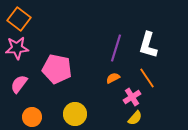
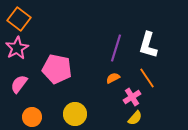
pink star: rotated 25 degrees counterclockwise
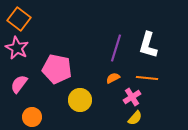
pink star: rotated 15 degrees counterclockwise
orange line: rotated 50 degrees counterclockwise
yellow circle: moved 5 px right, 14 px up
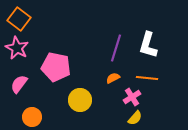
pink pentagon: moved 1 px left, 2 px up
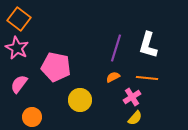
orange semicircle: moved 1 px up
